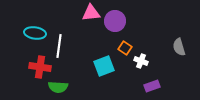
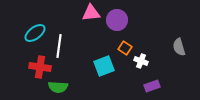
purple circle: moved 2 px right, 1 px up
cyan ellipse: rotated 45 degrees counterclockwise
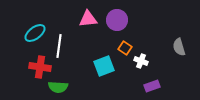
pink triangle: moved 3 px left, 6 px down
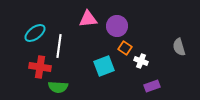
purple circle: moved 6 px down
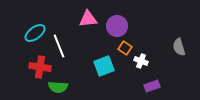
white line: rotated 30 degrees counterclockwise
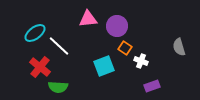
white line: rotated 25 degrees counterclockwise
red cross: rotated 30 degrees clockwise
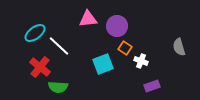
cyan square: moved 1 px left, 2 px up
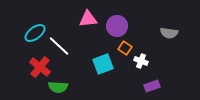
gray semicircle: moved 10 px left, 14 px up; rotated 66 degrees counterclockwise
